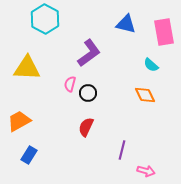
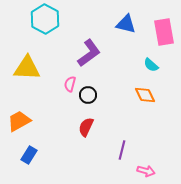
black circle: moved 2 px down
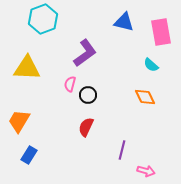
cyan hexagon: moved 2 px left; rotated 12 degrees clockwise
blue triangle: moved 2 px left, 2 px up
pink rectangle: moved 3 px left
purple L-shape: moved 4 px left
orange diamond: moved 2 px down
orange trapezoid: rotated 30 degrees counterclockwise
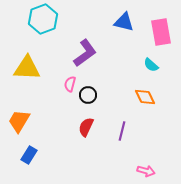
purple line: moved 19 px up
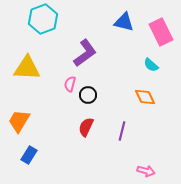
pink rectangle: rotated 16 degrees counterclockwise
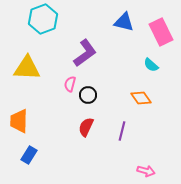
orange diamond: moved 4 px left, 1 px down; rotated 10 degrees counterclockwise
orange trapezoid: rotated 30 degrees counterclockwise
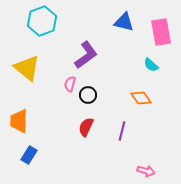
cyan hexagon: moved 1 px left, 2 px down
pink rectangle: rotated 16 degrees clockwise
purple L-shape: moved 1 px right, 2 px down
yellow triangle: rotated 36 degrees clockwise
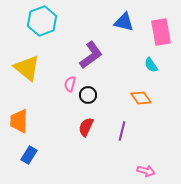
purple L-shape: moved 5 px right
cyan semicircle: rotated 14 degrees clockwise
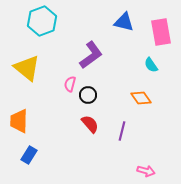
red semicircle: moved 4 px right, 3 px up; rotated 114 degrees clockwise
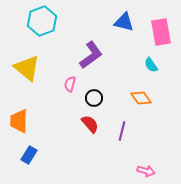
black circle: moved 6 px right, 3 px down
